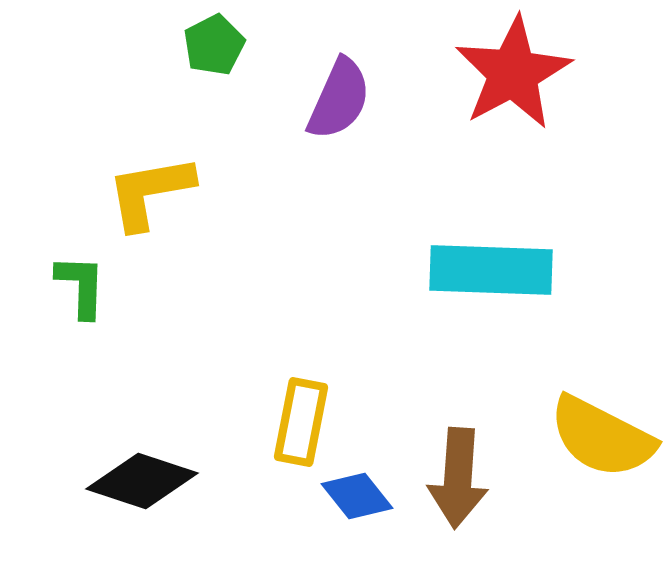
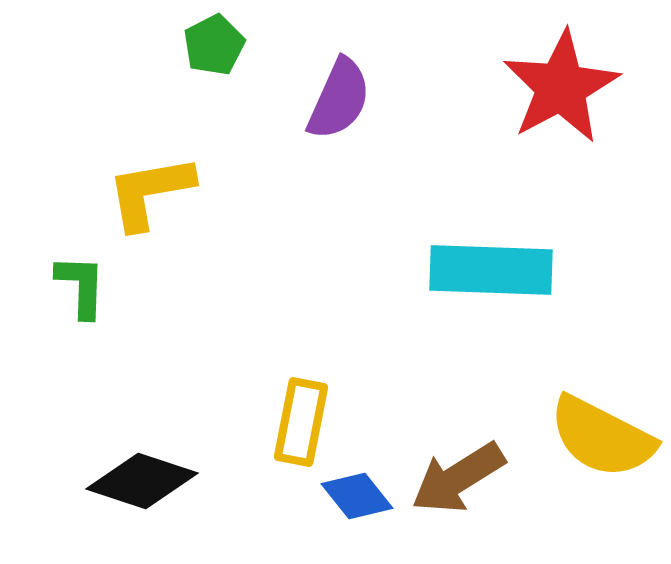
red star: moved 48 px right, 14 px down
brown arrow: rotated 54 degrees clockwise
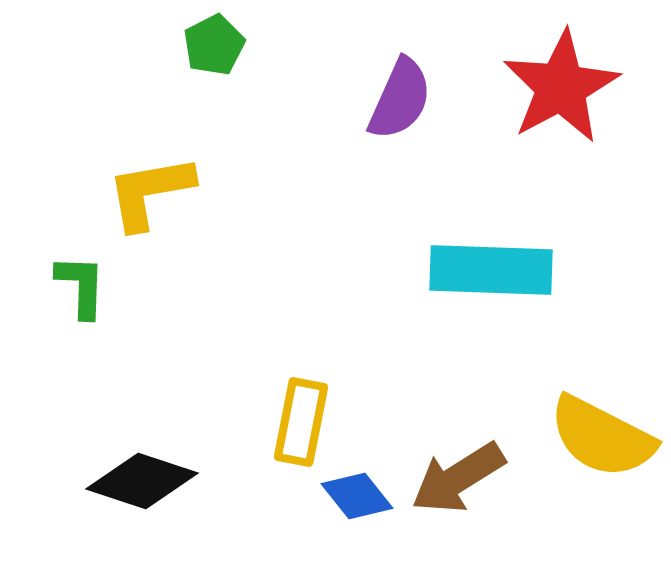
purple semicircle: moved 61 px right
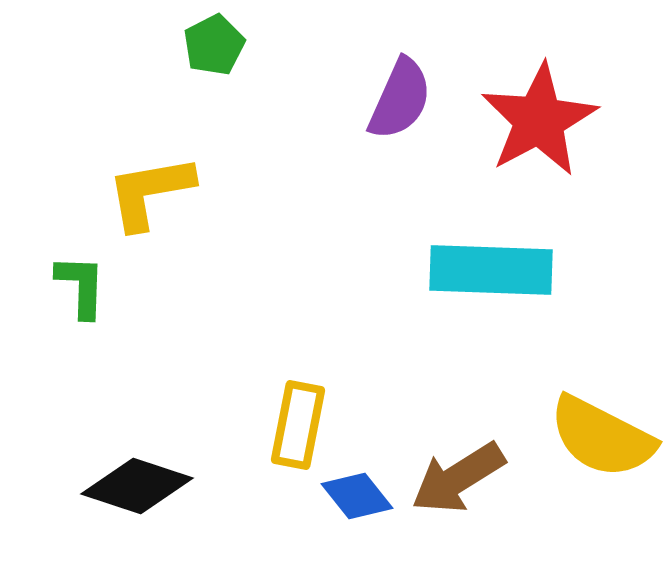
red star: moved 22 px left, 33 px down
yellow rectangle: moved 3 px left, 3 px down
black diamond: moved 5 px left, 5 px down
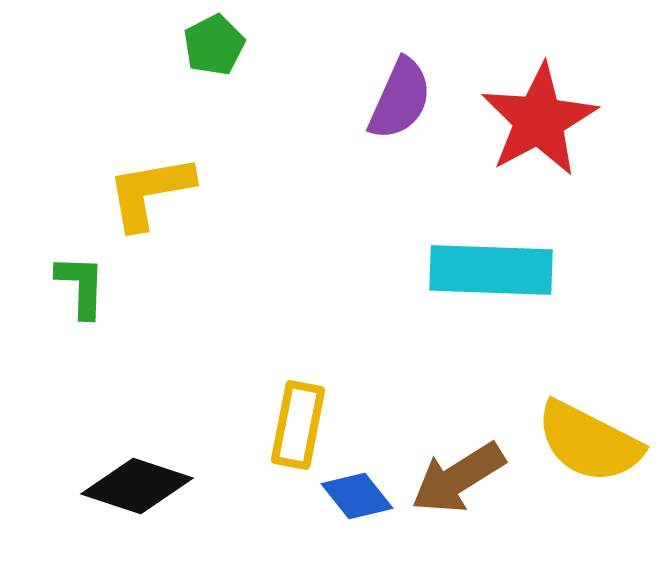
yellow semicircle: moved 13 px left, 5 px down
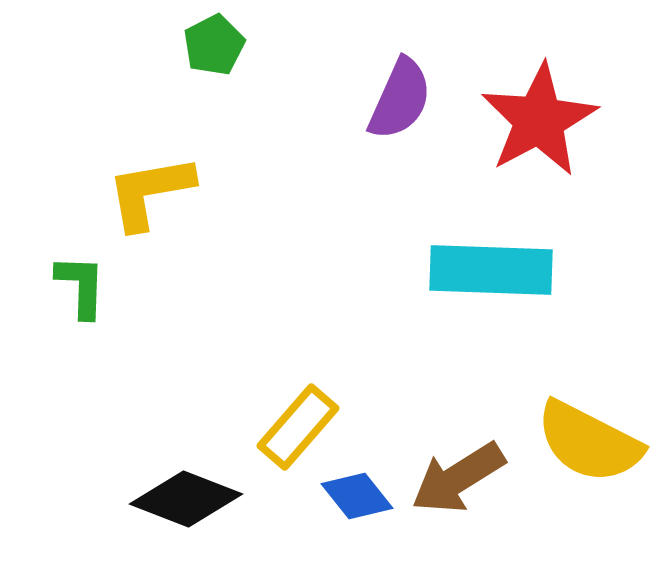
yellow rectangle: moved 2 px down; rotated 30 degrees clockwise
black diamond: moved 49 px right, 13 px down; rotated 3 degrees clockwise
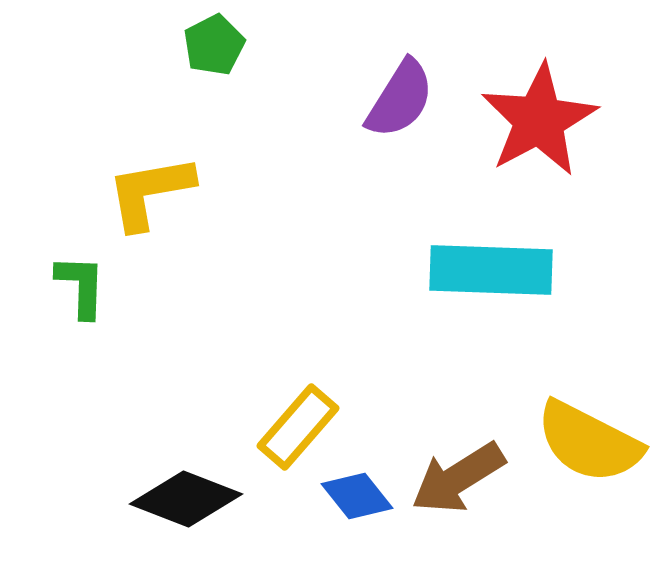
purple semicircle: rotated 8 degrees clockwise
